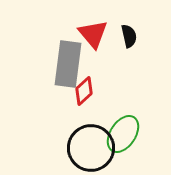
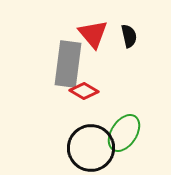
red diamond: rotated 72 degrees clockwise
green ellipse: moved 1 px right, 1 px up
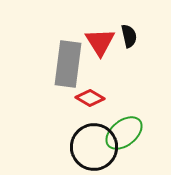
red triangle: moved 7 px right, 8 px down; rotated 8 degrees clockwise
red diamond: moved 6 px right, 7 px down
green ellipse: rotated 18 degrees clockwise
black circle: moved 3 px right, 1 px up
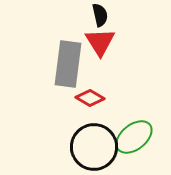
black semicircle: moved 29 px left, 21 px up
green ellipse: moved 10 px right, 4 px down
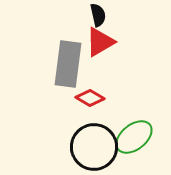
black semicircle: moved 2 px left
red triangle: rotated 32 degrees clockwise
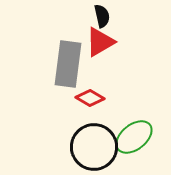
black semicircle: moved 4 px right, 1 px down
